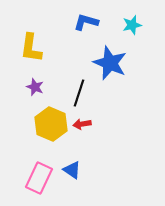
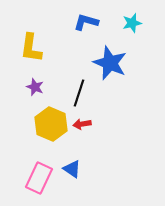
cyan star: moved 2 px up
blue triangle: moved 1 px up
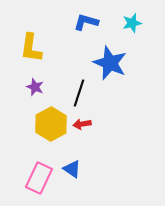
yellow hexagon: rotated 8 degrees clockwise
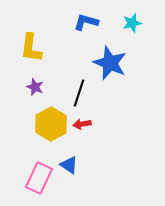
blue triangle: moved 3 px left, 4 px up
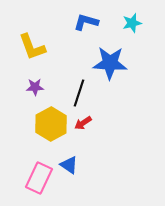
yellow L-shape: moved 1 px right, 1 px up; rotated 28 degrees counterclockwise
blue star: rotated 20 degrees counterclockwise
purple star: rotated 24 degrees counterclockwise
red arrow: moved 1 px right, 1 px up; rotated 24 degrees counterclockwise
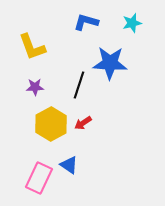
black line: moved 8 px up
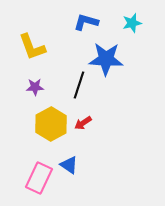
blue star: moved 4 px left, 4 px up
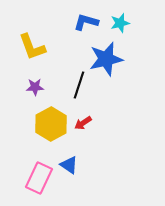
cyan star: moved 12 px left
blue star: rotated 16 degrees counterclockwise
